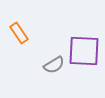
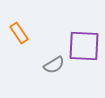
purple square: moved 5 px up
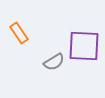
gray semicircle: moved 3 px up
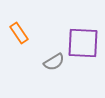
purple square: moved 1 px left, 3 px up
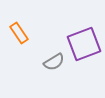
purple square: moved 1 px right, 1 px down; rotated 24 degrees counterclockwise
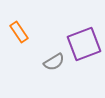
orange rectangle: moved 1 px up
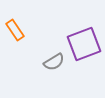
orange rectangle: moved 4 px left, 2 px up
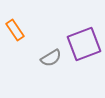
gray semicircle: moved 3 px left, 4 px up
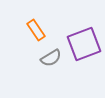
orange rectangle: moved 21 px right
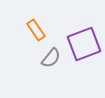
gray semicircle: rotated 20 degrees counterclockwise
